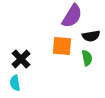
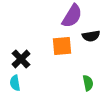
orange square: rotated 10 degrees counterclockwise
green semicircle: moved 1 px right, 25 px down
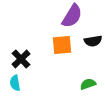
black semicircle: moved 2 px right, 5 px down
orange square: moved 1 px up
green semicircle: moved 1 px down; rotated 98 degrees counterclockwise
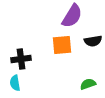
black cross: rotated 36 degrees clockwise
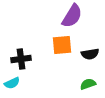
black semicircle: moved 3 px left, 13 px down
cyan semicircle: moved 3 px left; rotated 105 degrees counterclockwise
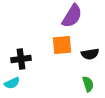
green semicircle: rotated 91 degrees clockwise
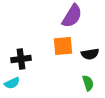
orange square: moved 1 px right, 1 px down
green semicircle: moved 1 px up
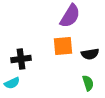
purple semicircle: moved 2 px left
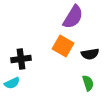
purple semicircle: moved 3 px right, 1 px down
orange square: rotated 35 degrees clockwise
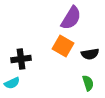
purple semicircle: moved 2 px left, 1 px down
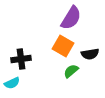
green semicircle: moved 17 px left, 12 px up; rotated 112 degrees counterclockwise
